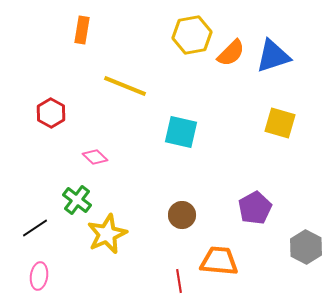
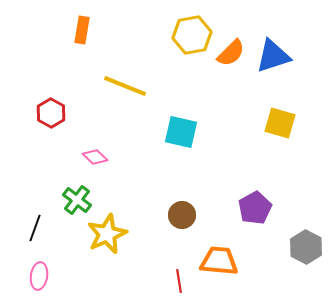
black line: rotated 36 degrees counterclockwise
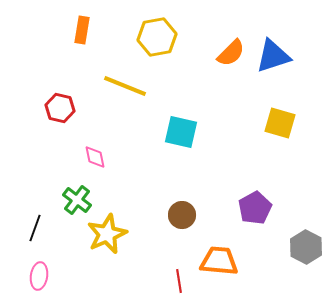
yellow hexagon: moved 35 px left, 2 px down
red hexagon: moved 9 px right, 5 px up; rotated 16 degrees counterclockwise
pink diamond: rotated 35 degrees clockwise
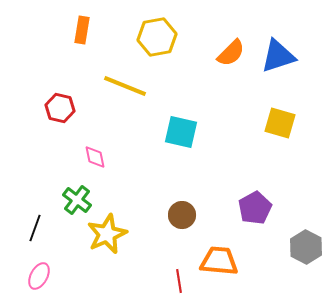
blue triangle: moved 5 px right
pink ellipse: rotated 20 degrees clockwise
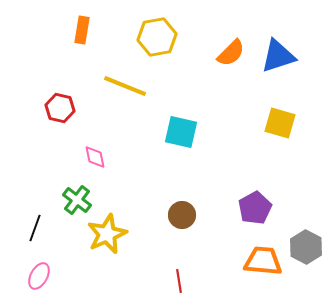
orange trapezoid: moved 44 px right
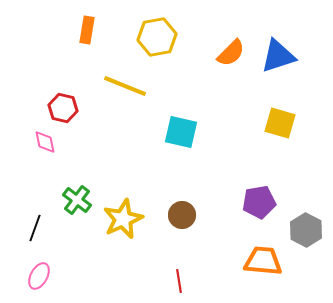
orange rectangle: moved 5 px right
red hexagon: moved 3 px right
pink diamond: moved 50 px left, 15 px up
purple pentagon: moved 4 px right, 6 px up; rotated 20 degrees clockwise
yellow star: moved 16 px right, 15 px up
gray hexagon: moved 17 px up
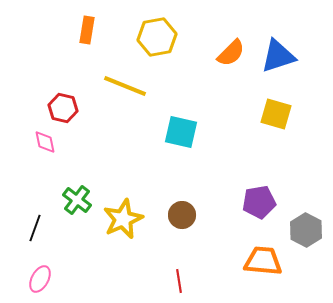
yellow square: moved 4 px left, 9 px up
pink ellipse: moved 1 px right, 3 px down
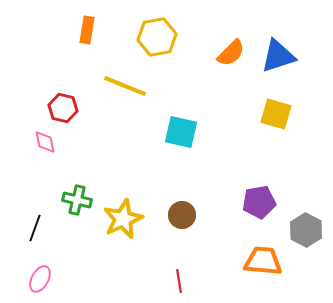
green cross: rotated 24 degrees counterclockwise
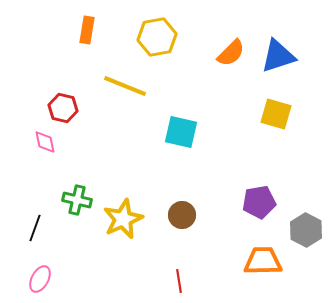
orange trapezoid: rotated 6 degrees counterclockwise
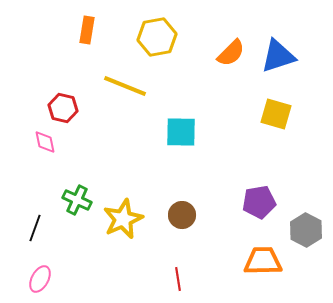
cyan square: rotated 12 degrees counterclockwise
green cross: rotated 12 degrees clockwise
red line: moved 1 px left, 2 px up
